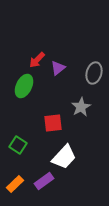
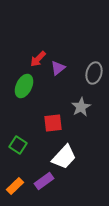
red arrow: moved 1 px right, 1 px up
orange rectangle: moved 2 px down
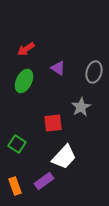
red arrow: moved 12 px left, 10 px up; rotated 12 degrees clockwise
purple triangle: rotated 49 degrees counterclockwise
gray ellipse: moved 1 px up
green ellipse: moved 5 px up
green square: moved 1 px left, 1 px up
orange rectangle: rotated 66 degrees counterclockwise
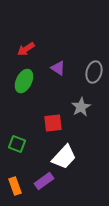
green square: rotated 12 degrees counterclockwise
